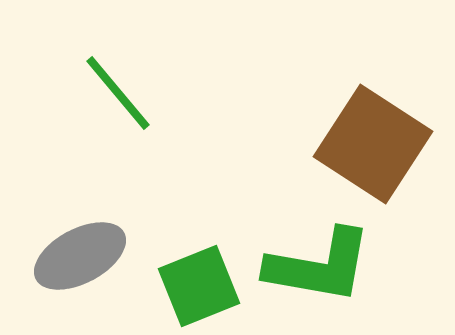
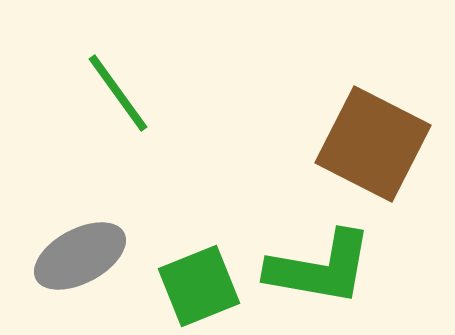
green line: rotated 4 degrees clockwise
brown square: rotated 6 degrees counterclockwise
green L-shape: moved 1 px right, 2 px down
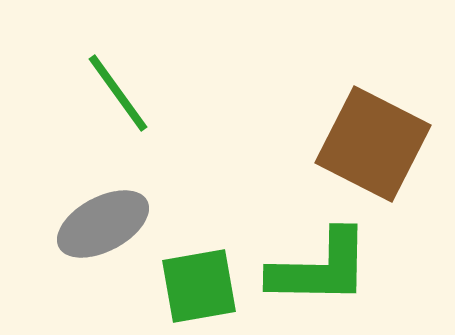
gray ellipse: moved 23 px right, 32 px up
green L-shape: rotated 9 degrees counterclockwise
green square: rotated 12 degrees clockwise
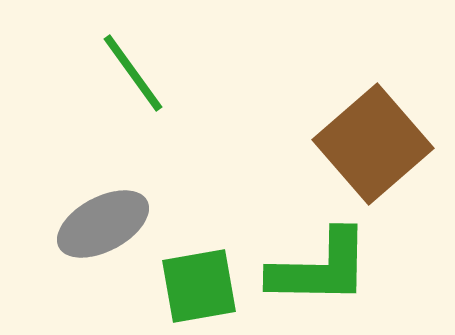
green line: moved 15 px right, 20 px up
brown square: rotated 22 degrees clockwise
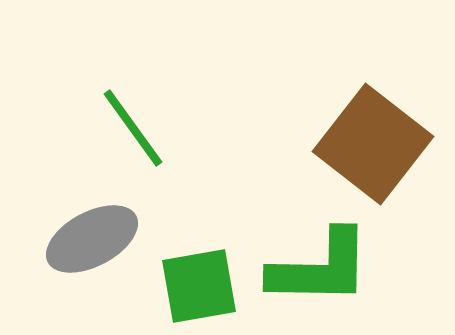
green line: moved 55 px down
brown square: rotated 11 degrees counterclockwise
gray ellipse: moved 11 px left, 15 px down
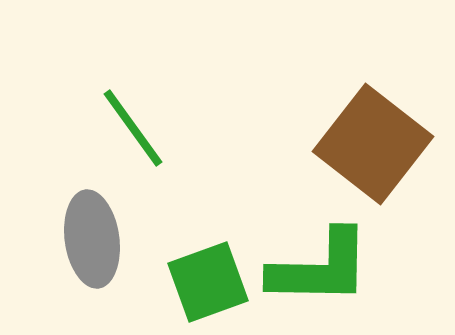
gray ellipse: rotated 70 degrees counterclockwise
green square: moved 9 px right, 4 px up; rotated 10 degrees counterclockwise
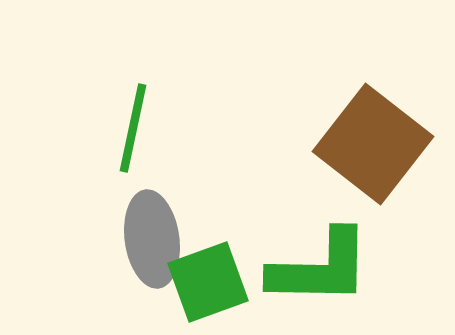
green line: rotated 48 degrees clockwise
gray ellipse: moved 60 px right
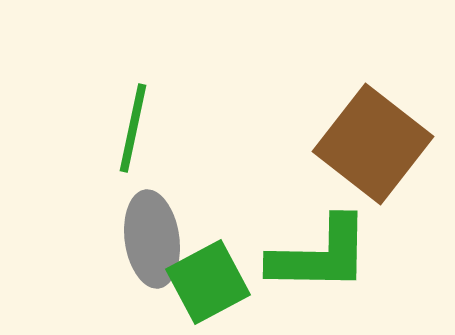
green L-shape: moved 13 px up
green square: rotated 8 degrees counterclockwise
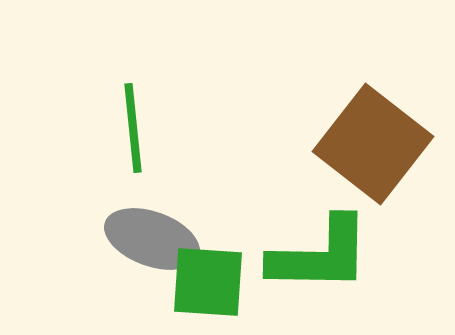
green line: rotated 18 degrees counterclockwise
gray ellipse: rotated 62 degrees counterclockwise
green square: rotated 32 degrees clockwise
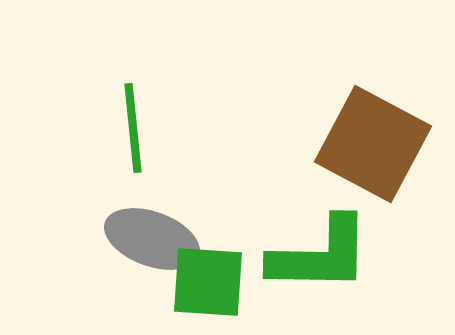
brown square: rotated 10 degrees counterclockwise
